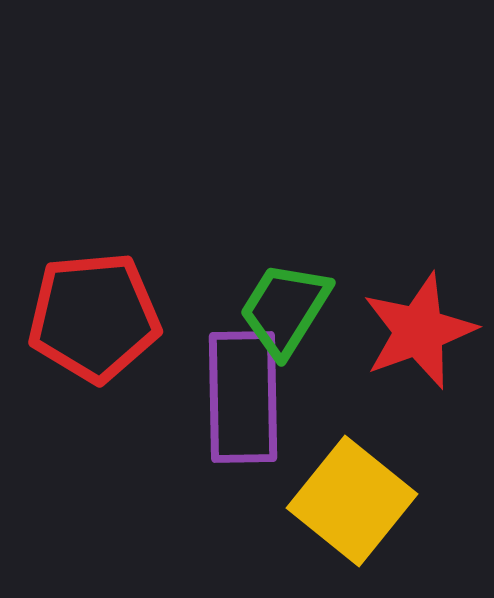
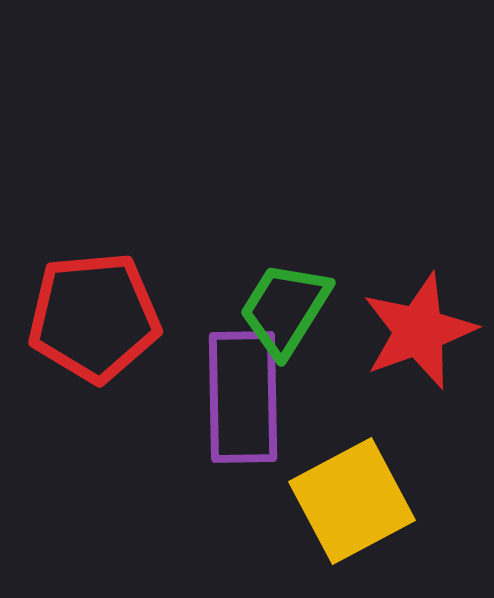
yellow square: rotated 23 degrees clockwise
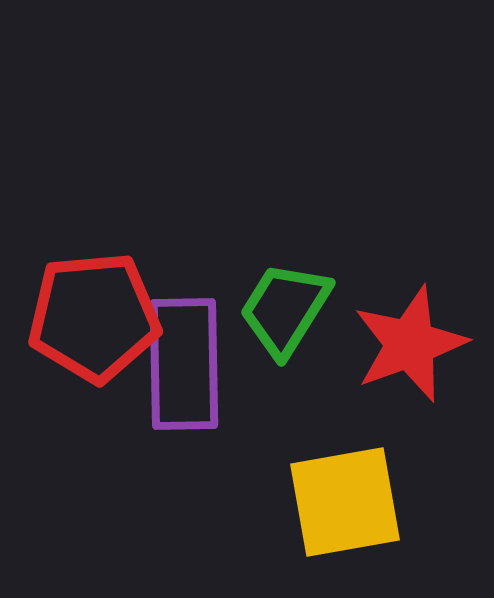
red star: moved 9 px left, 13 px down
purple rectangle: moved 59 px left, 33 px up
yellow square: moved 7 px left, 1 px down; rotated 18 degrees clockwise
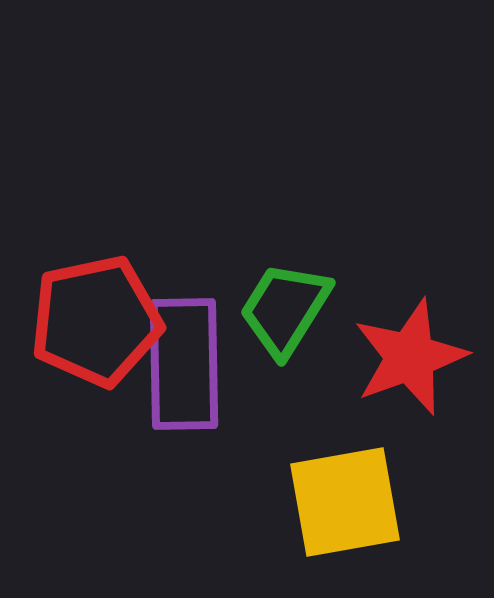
red pentagon: moved 2 px right, 4 px down; rotated 7 degrees counterclockwise
red star: moved 13 px down
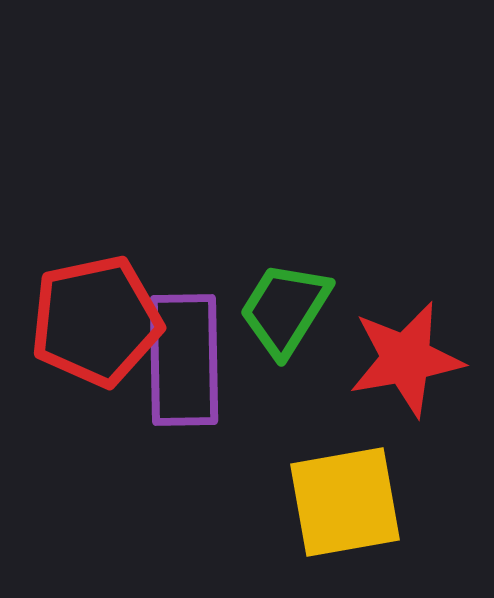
red star: moved 4 px left, 2 px down; rotated 10 degrees clockwise
purple rectangle: moved 4 px up
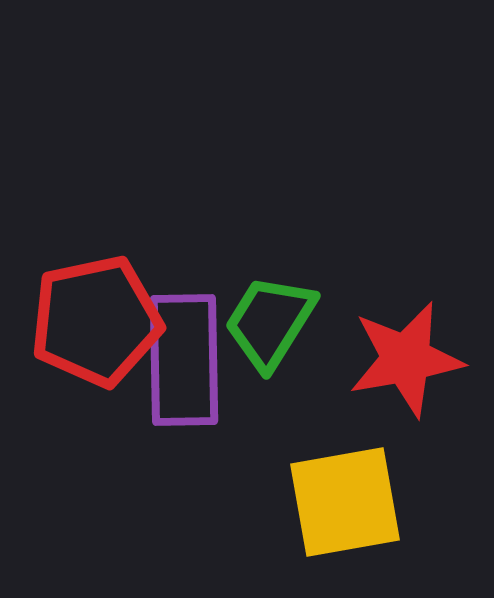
green trapezoid: moved 15 px left, 13 px down
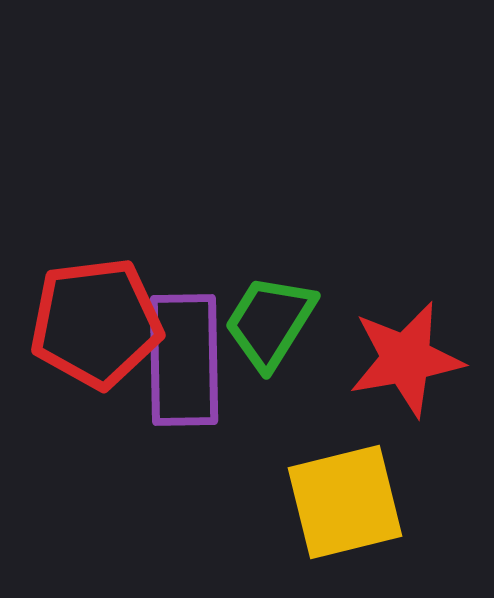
red pentagon: moved 2 px down; rotated 5 degrees clockwise
yellow square: rotated 4 degrees counterclockwise
